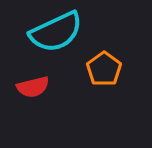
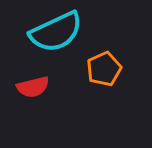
orange pentagon: rotated 12 degrees clockwise
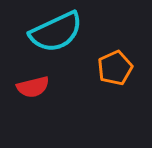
orange pentagon: moved 11 px right, 1 px up
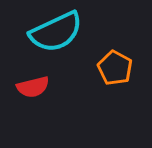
orange pentagon: rotated 20 degrees counterclockwise
